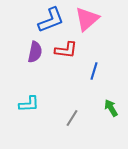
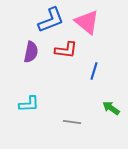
pink triangle: moved 3 px down; rotated 40 degrees counterclockwise
purple semicircle: moved 4 px left
green arrow: rotated 24 degrees counterclockwise
gray line: moved 4 px down; rotated 66 degrees clockwise
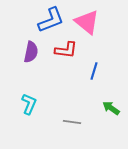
cyan L-shape: rotated 65 degrees counterclockwise
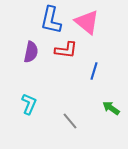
blue L-shape: rotated 124 degrees clockwise
gray line: moved 2 px left, 1 px up; rotated 42 degrees clockwise
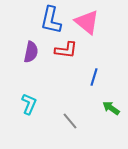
blue line: moved 6 px down
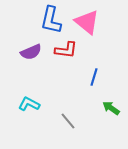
purple semicircle: rotated 55 degrees clockwise
cyan L-shape: rotated 85 degrees counterclockwise
gray line: moved 2 px left
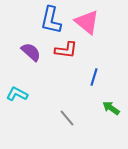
purple semicircle: rotated 115 degrees counterclockwise
cyan L-shape: moved 12 px left, 10 px up
gray line: moved 1 px left, 3 px up
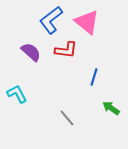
blue L-shape: rotated 40 degrees clockwise
cyan L-shape: rotated 35 degrees clockwise
